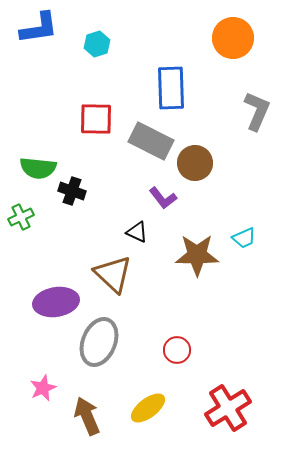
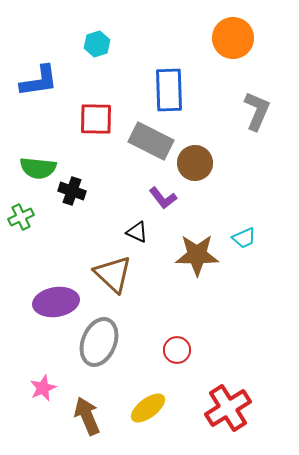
blue L-shape: moved 53 px down
blue rectangle: moved 2 px left, 2 px down
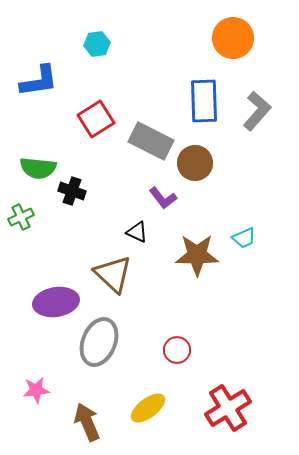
cyan hexagon: rotated 10 degrees clockwise
blue rectangle: moved 35 px right, 11 px down
gray L-shape: rotated 18 degrees clockwise
red square: rotated 33 degrees counterclockwise
pink star: moved 7 px left, 2 px down; rotated 16 degrees clockwise
brown arrow: moved 6 px down
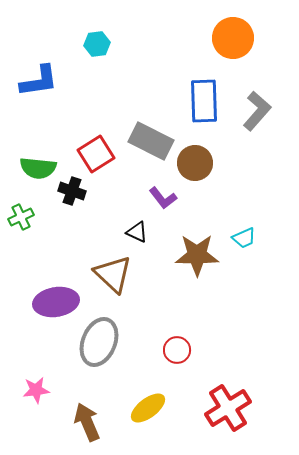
red square: moved 35 px down
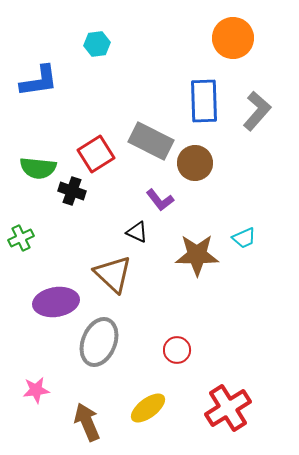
purple L-shape: moved 3 px left, 2 px down
green cross: moved 21 px down
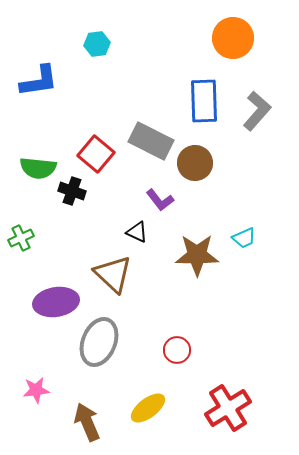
red square: rotated 18 degrees counterclockwise
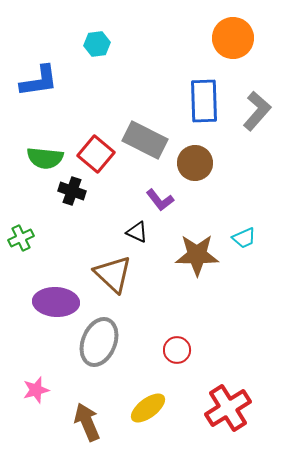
gray rectangle: moved 6 px left, 1 px up
green semicircle: moved 7 px right, 10 px up
purple ellipse: rotated 12 degrees clockwise
pink star: rotated 8 degrees counterclockwise
